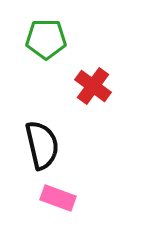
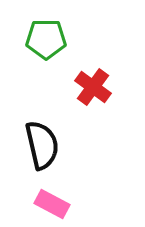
red cross: moved 1 px down
pink rectangle: moved 6 px left, 6 px down; rotated 8 degrees clockwise
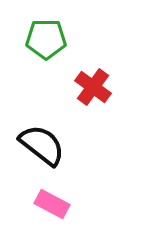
black semicircle: rotated 39 degrees counterclockwise
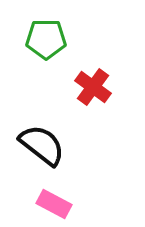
pink rectangle: moved 2 px right
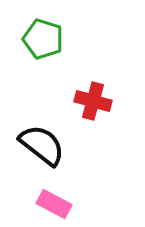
green pentagon: moved 3 px left; rotated 18 degrees clockwise
red cross: moved 14 px down; rotated 21 degrees counterclockwise
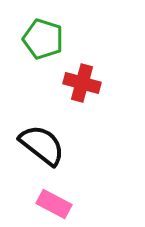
red cross: moved 11 px left, 18 px up
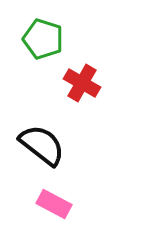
red cross: rotated 15 degrees clockwise
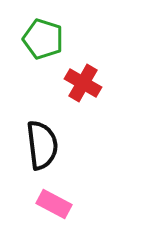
red cross: moved 1 px right
black semicircle: rotated 45 degrees clockwise
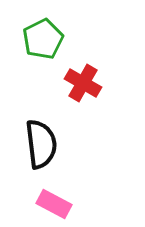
green pentagon: rotated 27 degrees clockwise
black semicircle: moved 1 px left, 1 px up
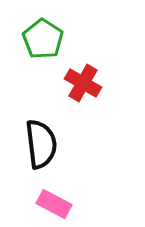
green pentagon: rotated 12 degrees counterclockwise
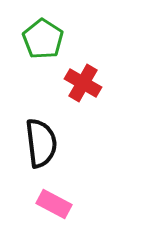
black semicircle: moved 1 px up
